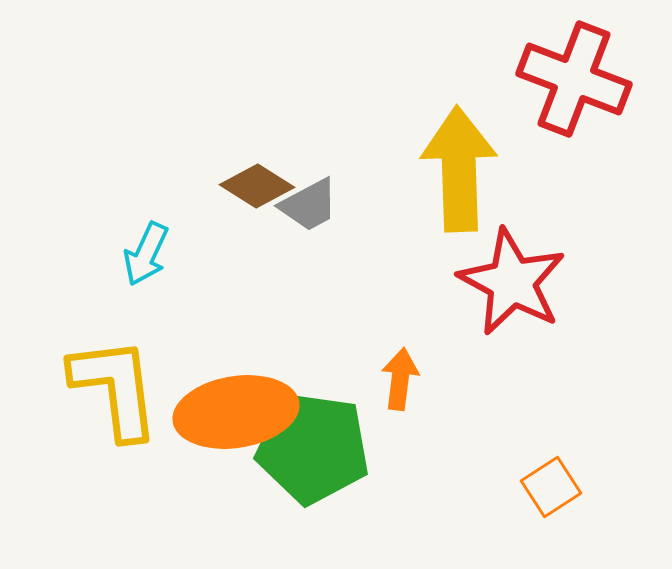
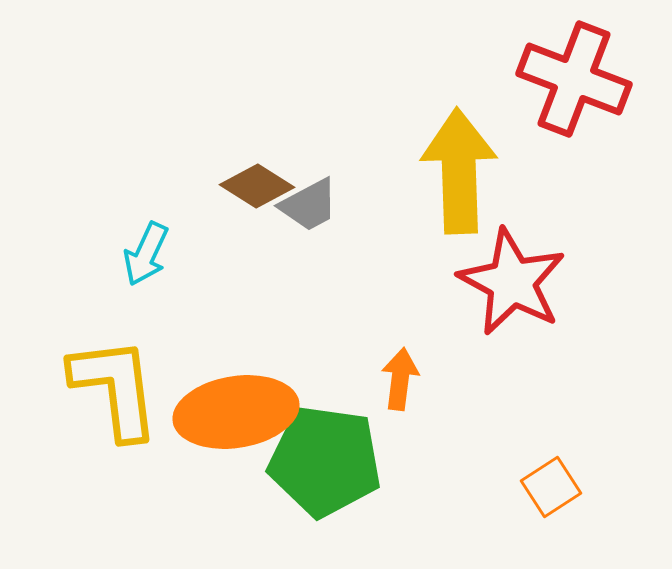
yellow arrow: moved 2 px down
green pentagon: moved 12 px right, 13 px down
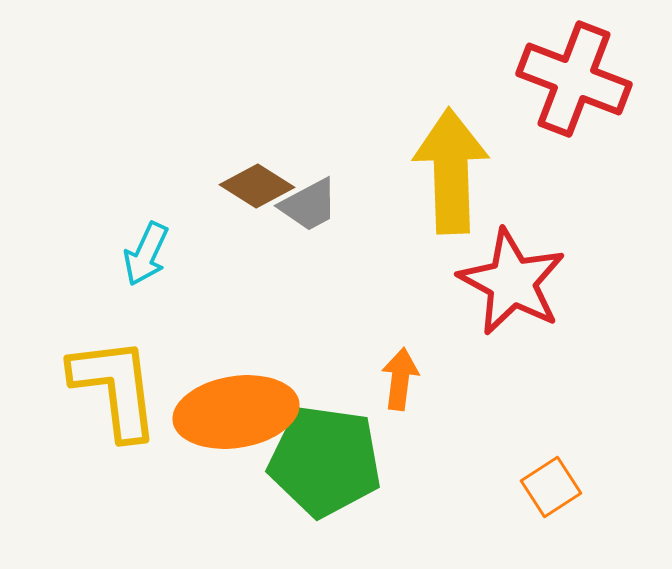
yellow arrow: moved 8 px left
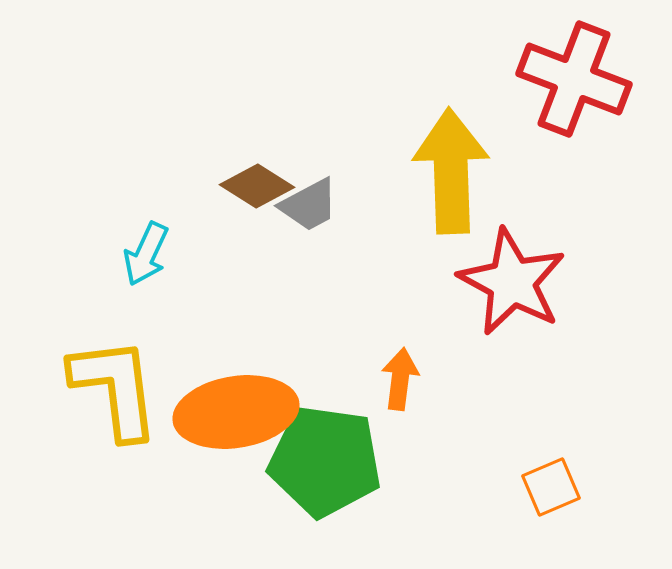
orange square: rotated 10 degrees clockwise
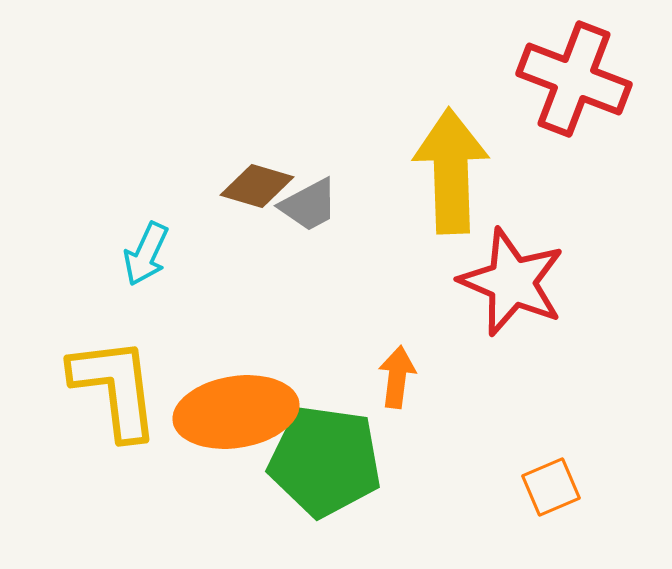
brown diamond: rotated 16 degrees counterclockwise
red star: rotated 5 degrees counterclockwise
orange arrow: moved 3 px left, 2 px up
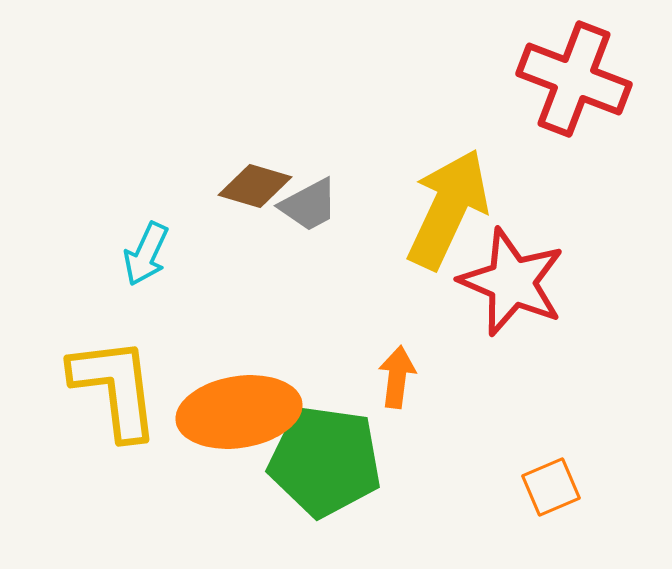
yellow arrow: moved 3 px left, 38 px down; rotated 27 degrees clockwise
brown diamond: moved 2 px left
orange ellipse: moved 3 px right
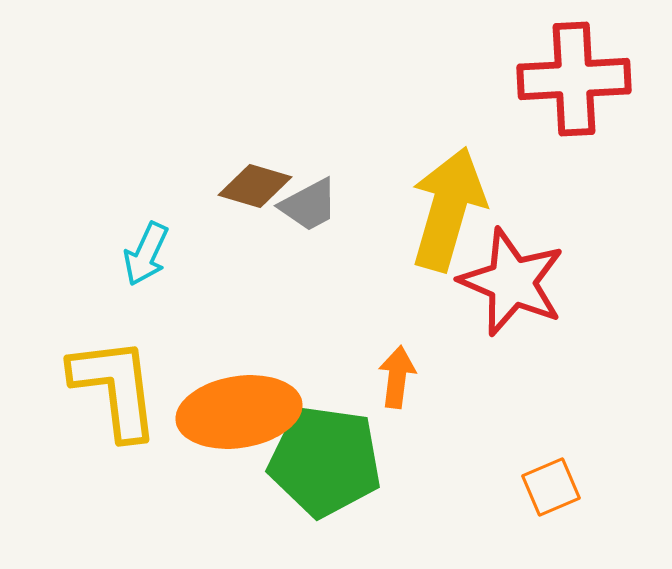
red cross: rotated 24 degrees counterclockwise
yellow arrow: rotated 9 degrees counterclockwise
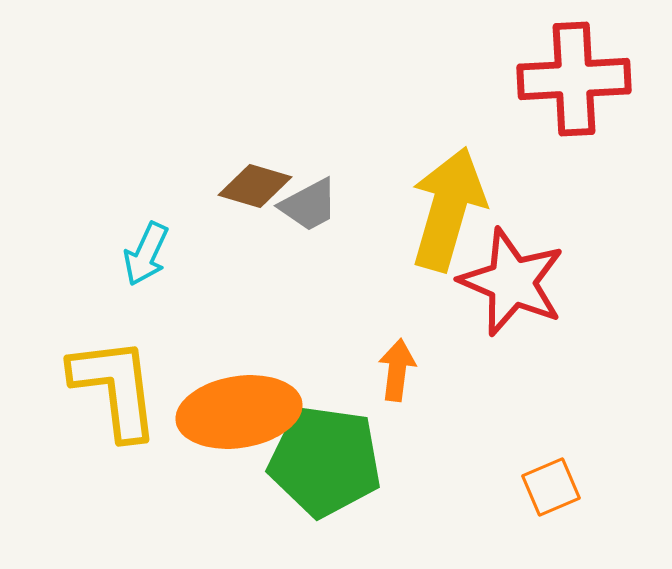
orange arrow: moved 7 px up
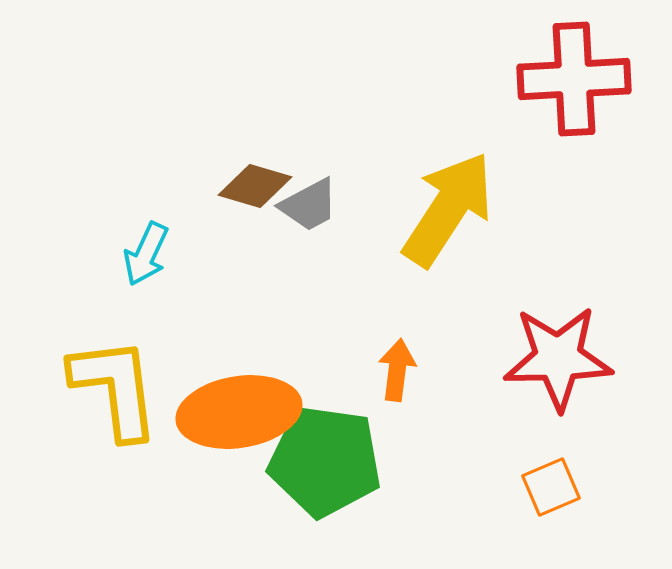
yellow arrow: rotated 17 degrees clockwise
red star: moved 46 px right, 76 px down; rotated 24 degrees counterclockwise
